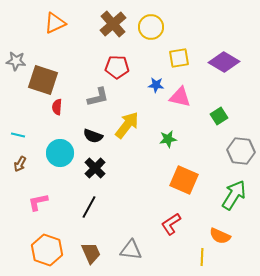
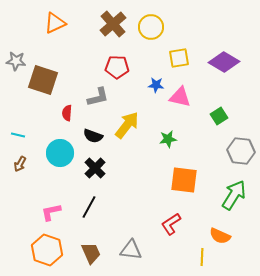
red semicircle: moved 10 px right, 6 px down
orange square: rotated 16 degrees counterclockwise
pink L-shape: moved 13 px right, 10 px down
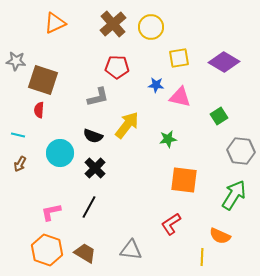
red semicircle: moved 28 px left, 3 px up
brown trapezoid: moved 6 px left; rotated 35 degrees counterclockwise
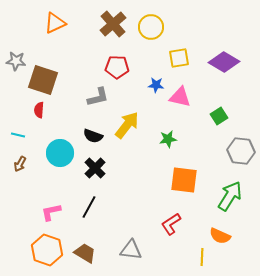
green arrow: moved 4 px left, 1 px down
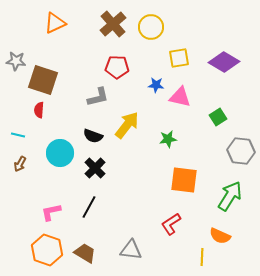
green square: moved 1 px left, 1 px down
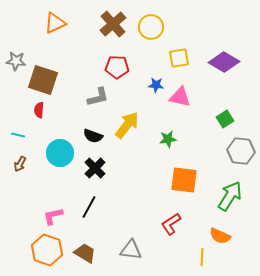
green square: moved 7 px right, 2 px down
pink L-shape: moved 2 px right, 4 px down
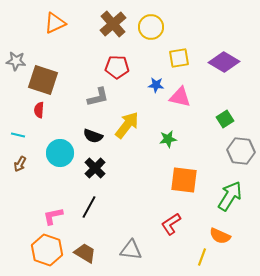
yellow line: rotated 18 degrees clockwise
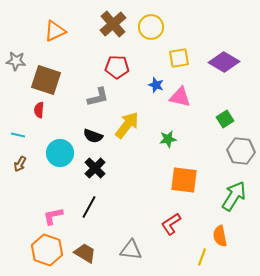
orange triangle: moved 8 px down
brown square: moved 3 px right
blue star: rotated 14 degrees clockwise
green arrow: moved 4 px right
orange semicircle: rotated 55 degrees clockwise
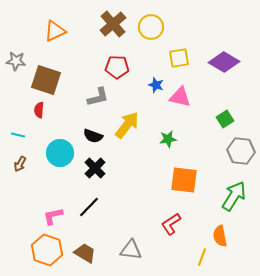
black line: rotated 15 degrees clockwise
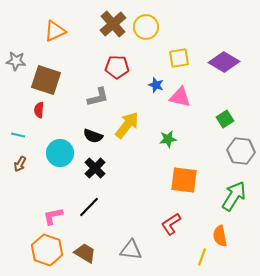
yellow circle: moved 5 px left
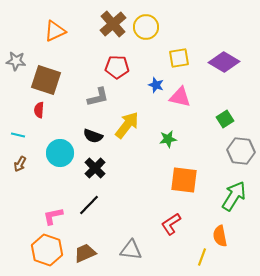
black line: moved 2 px up
brown trapezoid: rotated 55 degrees counterclockwise
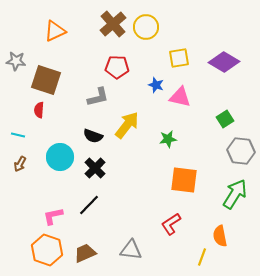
cyan circle: moved 4 px down
green arrow: moved 1 px right, 2 px up
